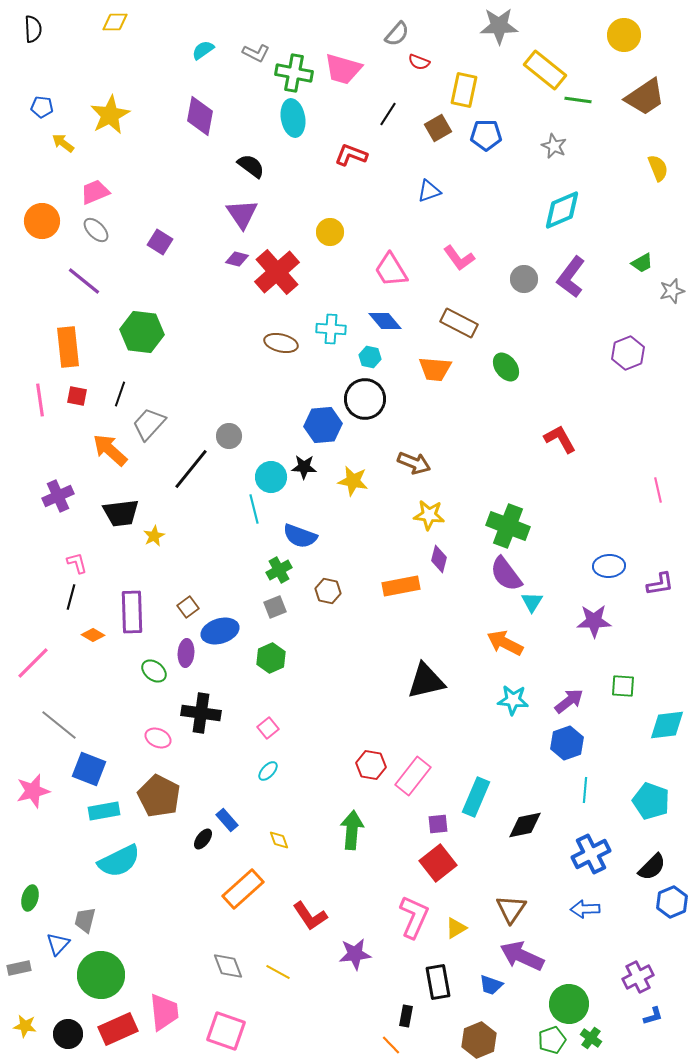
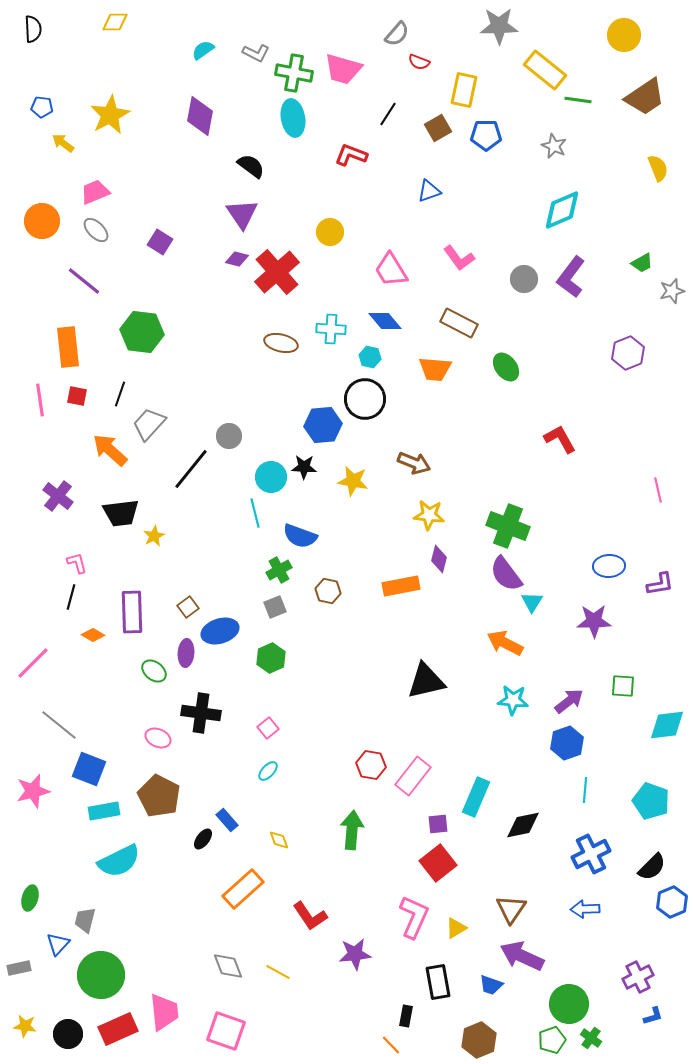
purple cross at (58, 496): rotated 28 degrees counterclockwise
cyan line at (254, 509): moved 1 px right, 4 px down
black diamond at (525, 825): moved 2 px left
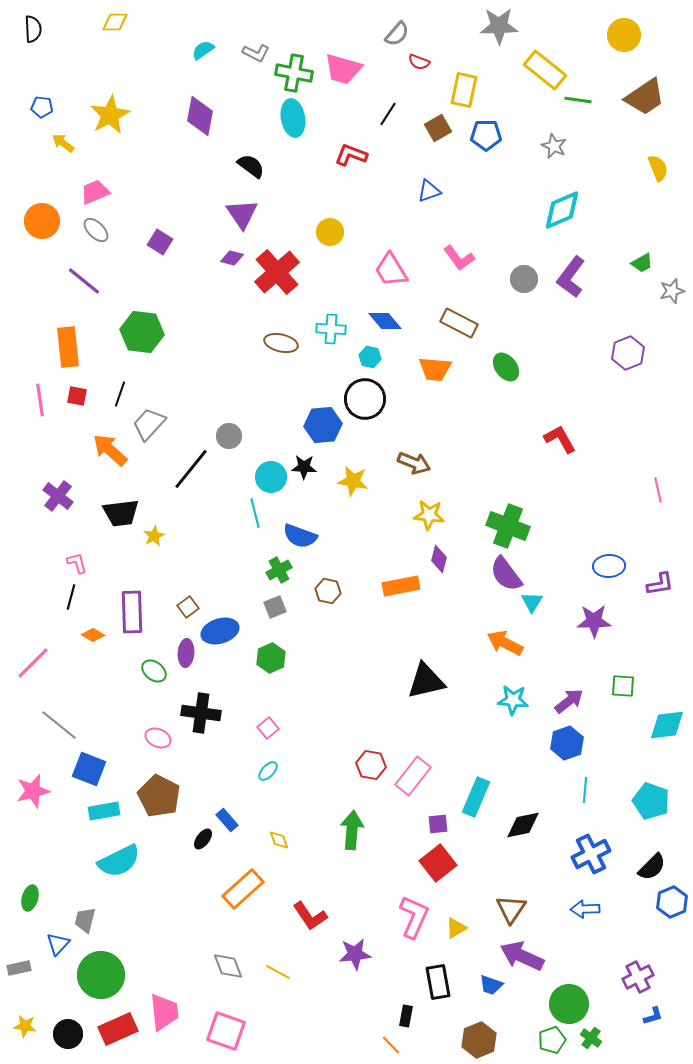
purple diamond at (237, 259): moved 5 px left, 1 px up
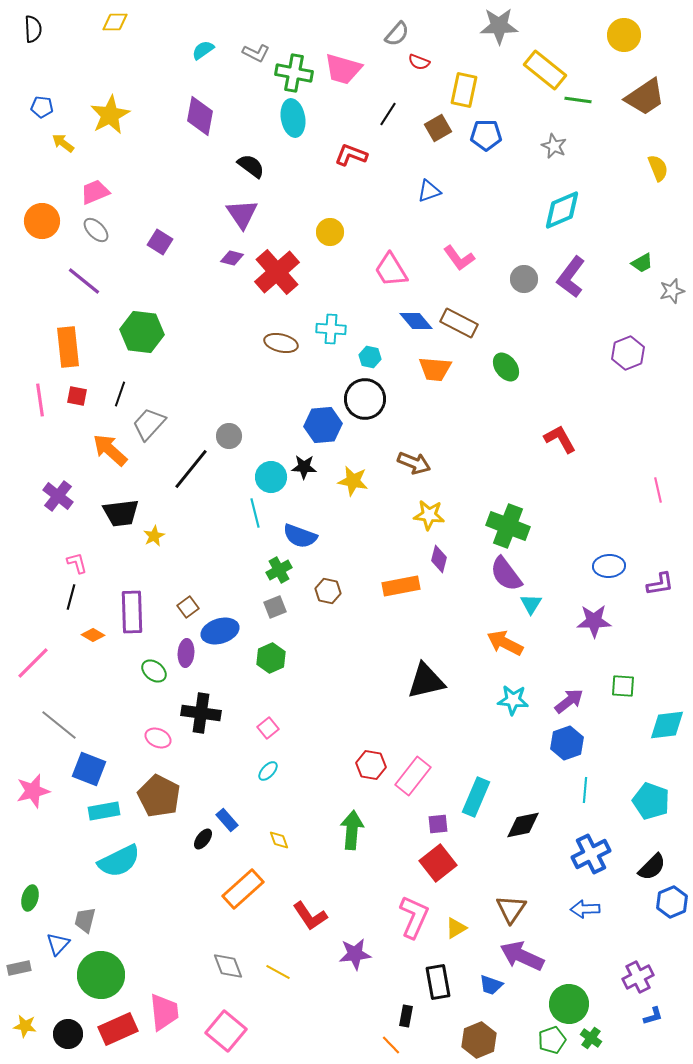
blue diamond at (385, 321): moved 31 px right
cyan triangle at (532, 602): moved 1 px left, 2 px down
pink square at (226, 1031): rotated 21 degrees clockwise
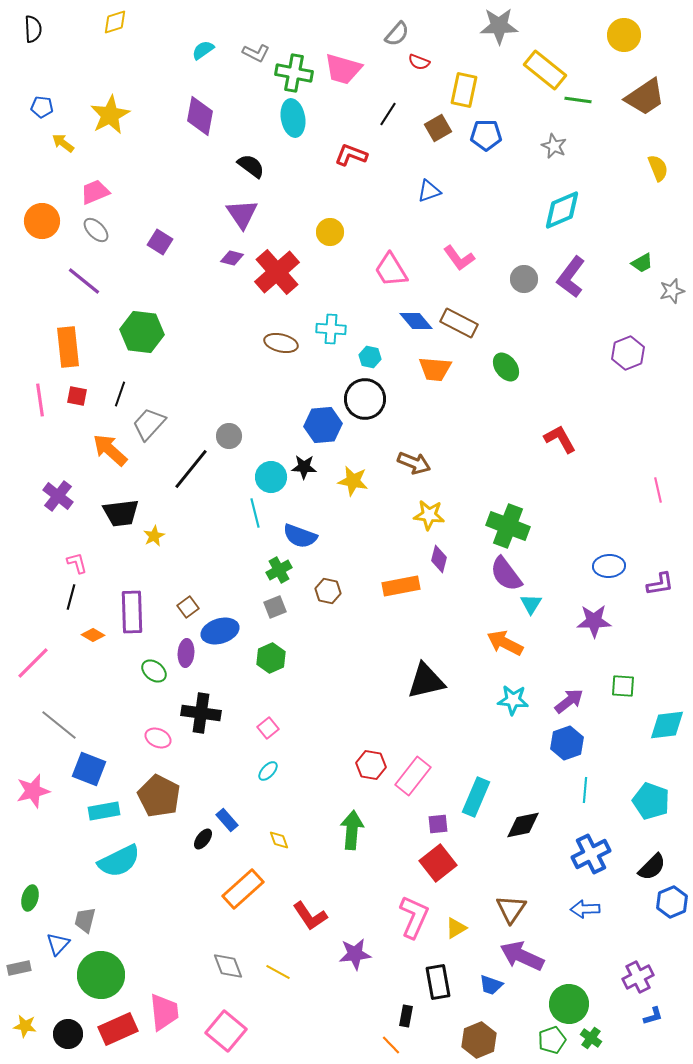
yellow diamond at (115, 22): rotated 16 degrees counterclockwise
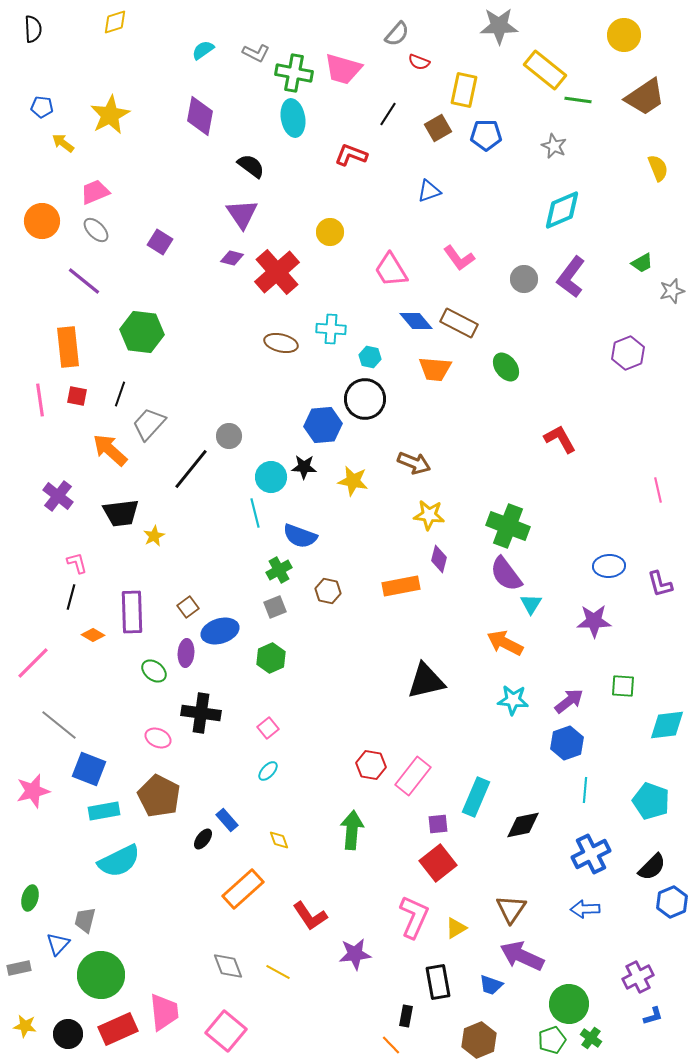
purple L-shape at (660, 584): rotated 84 degrees clockwise
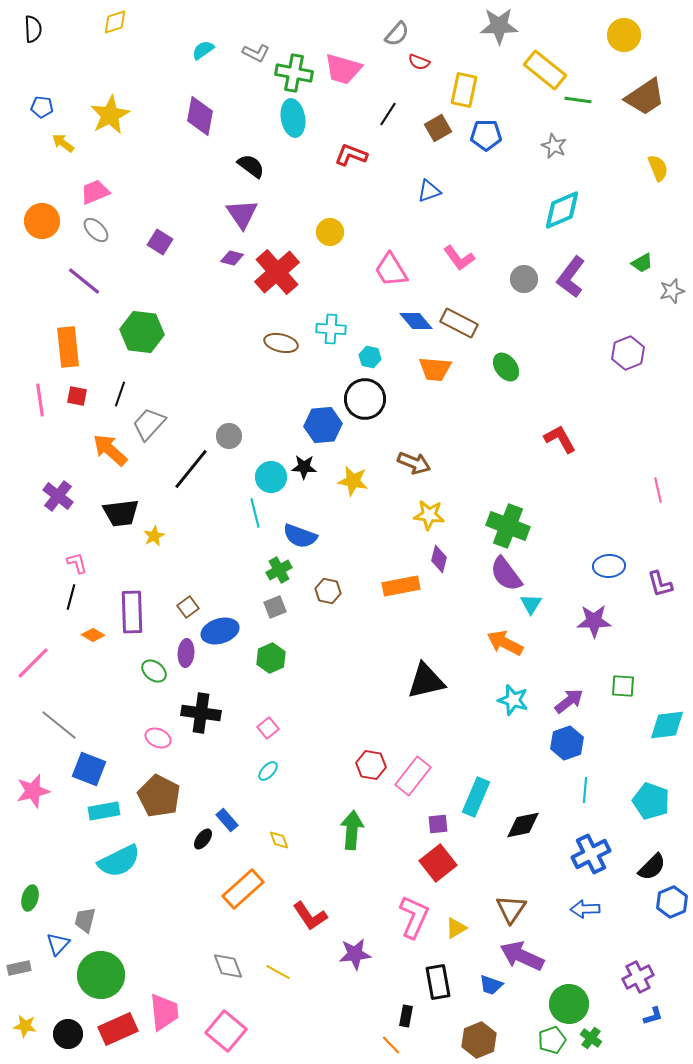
cyan star at (513, 700): rotated 12 degrees clockwise
